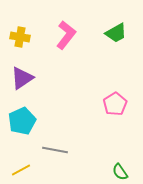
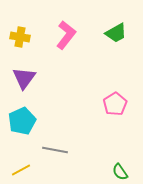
purple triangle: moved 2 px right; rotated 20 degrees counterclockwise
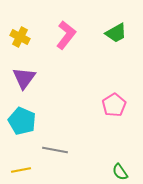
yellow cross: rotated 18 degrees clockwise
pink pentagon: moved 1 px left, 1 px down
cyan pentagon: rotated 24 degrees counterclockwise
yellow line: rotated 18 degrees clockwise
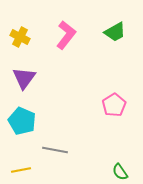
green trapezoid: moved 1 px left, 1 px up
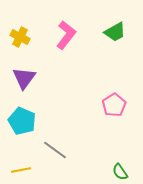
gray line: rotated 25 degrees clockwise
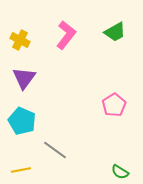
yellow cross: moved 3 px down
green semicircle: rotated 24 degrees counterclockwise
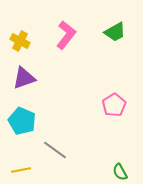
yellow cross: moved 1 px down
purple triangle: rotated 35 degrees clockwise
green semicircle: rotated 30 degrees clockwise
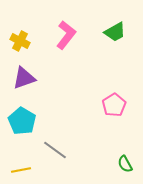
cyan pentagon: rotated 8 degrees clockwise
green semicircle: moved 5 px right, 8 px up
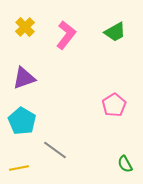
yellow cross: moved 5 px right, 14 px up; rotated 18 degrees clockwise
yellow line: moved 2 px left, 2 px up
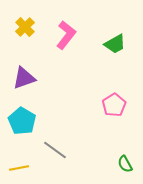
green trapezoid: moved 12 px down
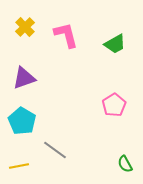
pink L-shape: rotated 52 degrees counterclockwise
yellow line: moved 2 px up
